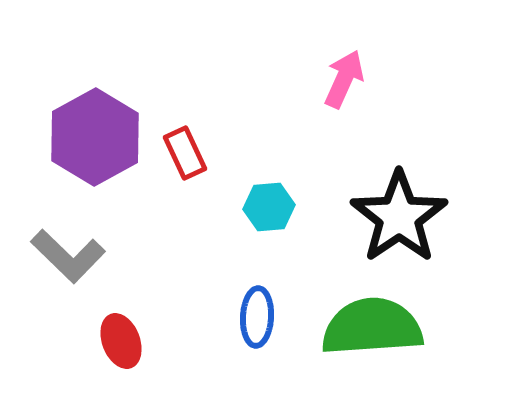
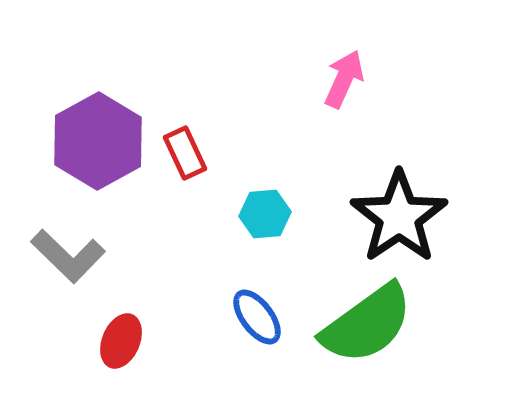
purple hexagon: moved 3 px right, 4 px down
cyan hexagon: moved 4 px left, 7 px down
blue ellipse: rotated 40 degrees counterclockwise
green semicircle: moved 5 px left, 3 px up; rotated 148 degrees clockwise
red ellipse: rotated 44 degrees clockwise
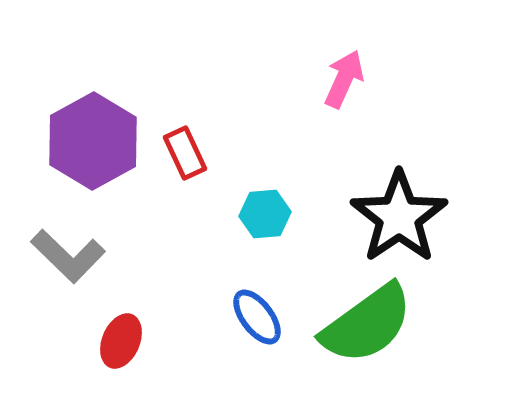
purple hexagon: moved 5 px left
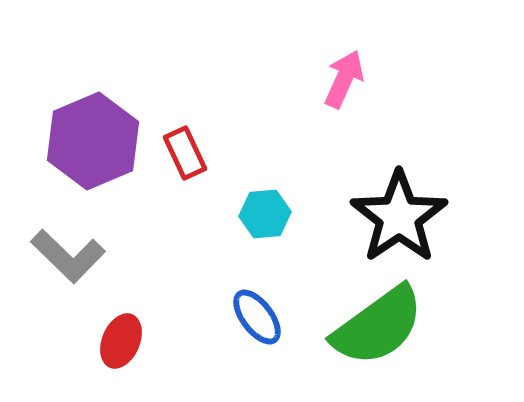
purple hexagon: rotated 6 degrees clockwise
green semicircle: moved 11 px right, 2 px down
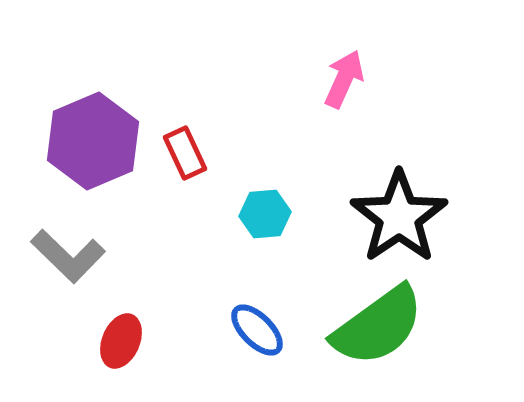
blue ellipse: moved 13 px down; rotated 8 degrees counterclockwise
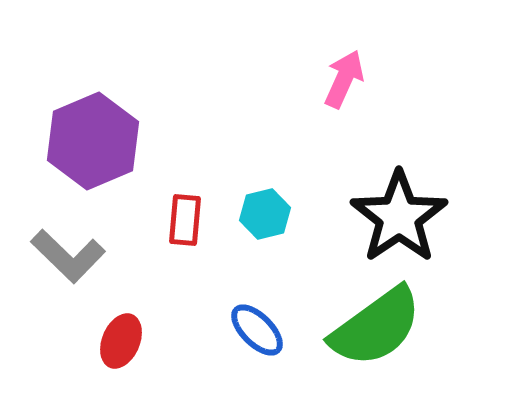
red rectangle: moved 67 px down; rotated 30 degrees clockwise
cyan hexagon: rotated 9 degrees counterclockwise
green semicircle: moved 2 px left, 1 px down
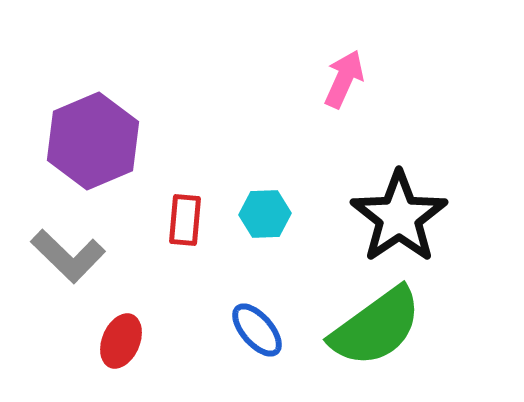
cyan hexagon: rotated 12 degrees clockwise
blue ellipse: rotated 4 degrees clockwise
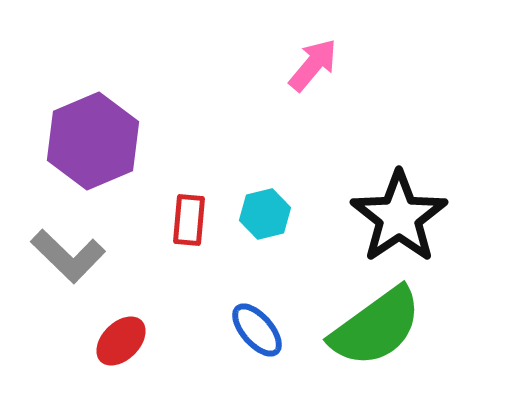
pink arrow: moved 31 px left, 14 px up; rotated 16 degrees clockwise
cyan hexagon: rotated 12 degrees counterclockwise
red rectangle: moved 4 px right
red ellipse: rotated 22 degrees clockwise
